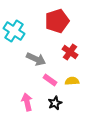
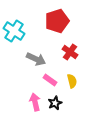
yellow semicircle: rotated 80 degrees clockwise
pink arrow: moved 8 px right
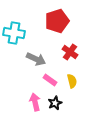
cyan cross: moved 2 px down; rotated 25 degrees counterclockwise
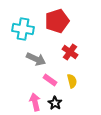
cyan cross: moved 9 px right, 4 px up
black star: rotated 16 degrees counterclockwise
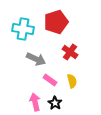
red pentagon: moved 1 px left, 1 px down
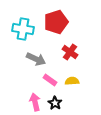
yellow semicircle: rotated 80 degrees counterclockwise
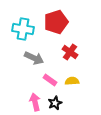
gray arrow: moved 2 px left, 1 px up
black star: rotated 16 degrees clockwise
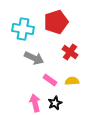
pink arrow: moved 1 px down
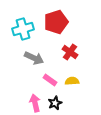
cyan cross: rotated 25 degrees counterclockwise
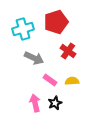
red cross: moved 2 px left, 1 px up
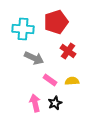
cyan cross: rotated 20 degrees clockwise
